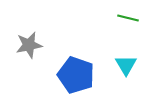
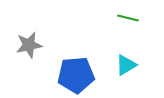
cyan triangle: rotated 30 degrees clockwise
blue pentagon: rotated 24 degrees counterclockwise
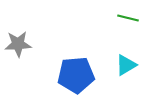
gray star: moved 11 px left, 1 px up; rotated 8 degrees clockwise
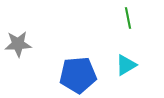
green line: rotated 65 degrees clockwise
blue pentagon: moved 2 px right
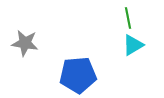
gray star: moved 7 px right, 1 px up; rotated 12 degrees clockwise
cyan triangle: moved 7 px right, 20 px up
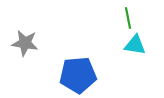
cyan triangle: moved 2 px right; rotated 40 degrees clockwise
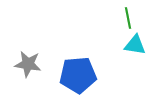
gray star: moved 3 px right, 21 px down
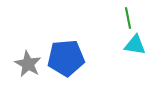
gray star: rotated 20 degrees clockwise
blue pentagon: moved 12 px left, 17 px up
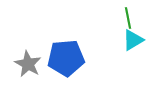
cyan triangle: moved 2 px left, 5 px up; rotated 40 degrees counterclockwise
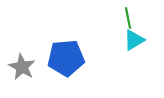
cyan triangle: moved 1 px right
gray star: moved 6 px left, 3 px down
